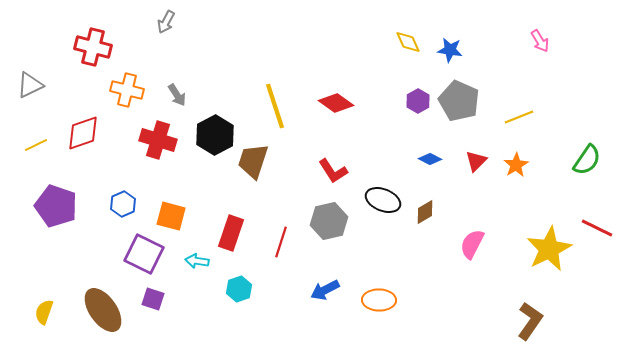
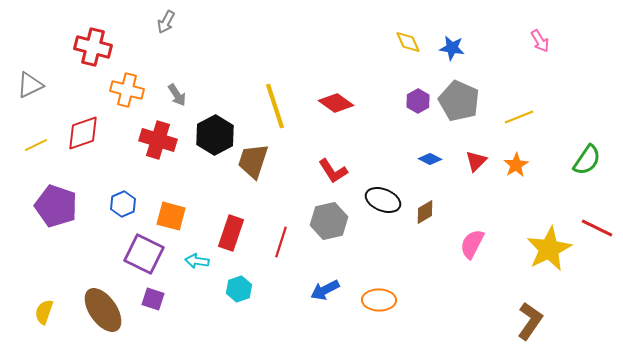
blue star at (450, 50): moved 2 px right, 2 px up
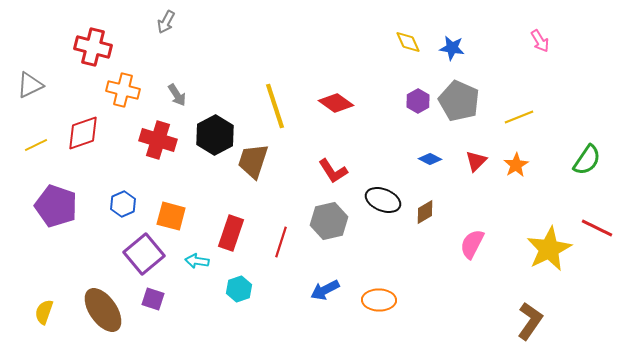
orange cross at (127, 90): moved 4 px left
purple square at (144, 254): rotated 24 degrees clockwise
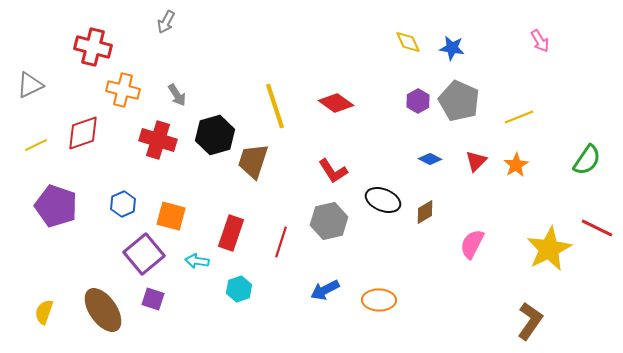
black hexagon at (215, 135): rotated 12 degrees clockwise
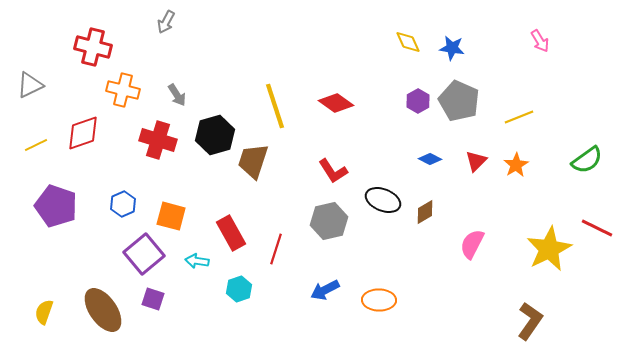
green semicircle at (587, 160): rotated 20 degrees clockwise
red rectangle at (231, 233): rotated 48 degrees counterclockwise
red line at (281, 242): moved 5 px left, 7 px down
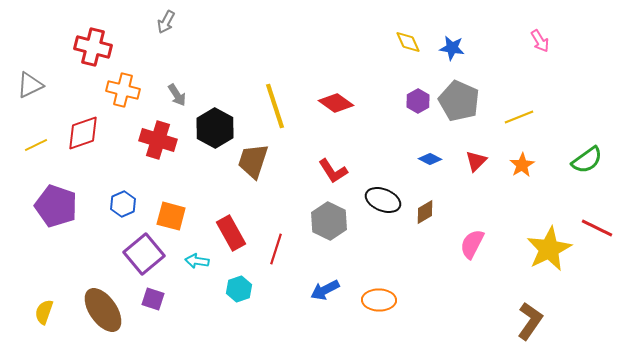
black hexagon at (215, 135): moved 7 px up; rotated 15 degrees counterclockwise
orange star at (516, 165): moved 6 px right
gray hexagon at (329, 221): rotated 21 degrees counterclockwise
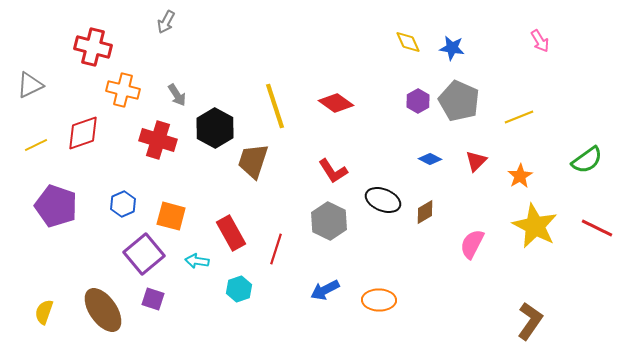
orange star at (522, 165): moved 2 px left, 11 px down
yellow star at (549, 249): moved 14 px left, 23 px up; rotated 18 degrees counterclockwise
